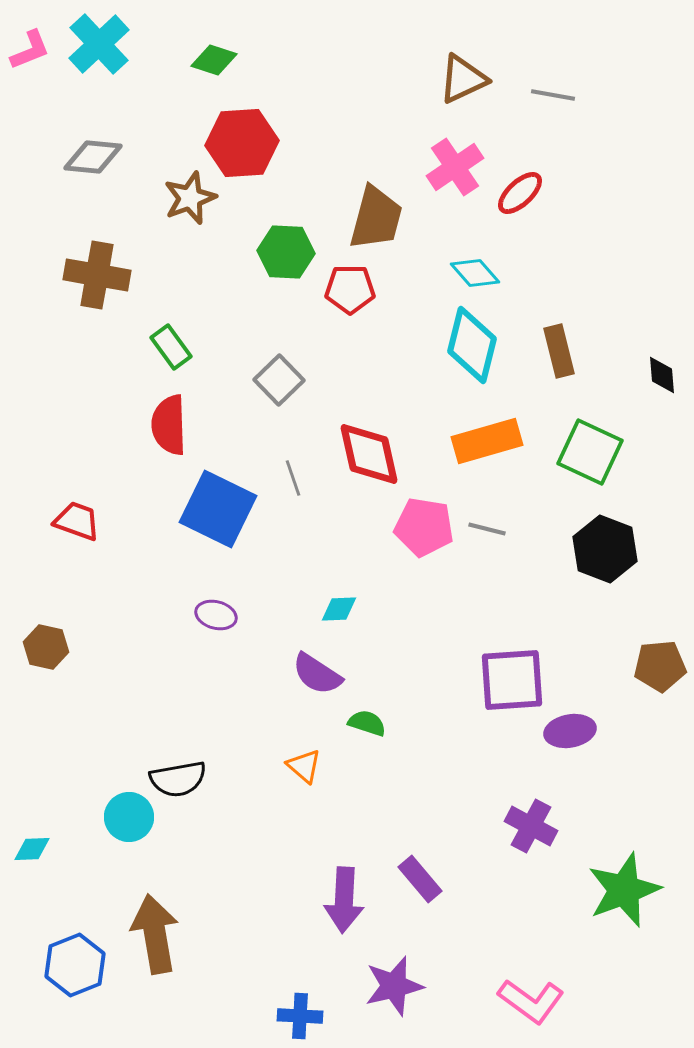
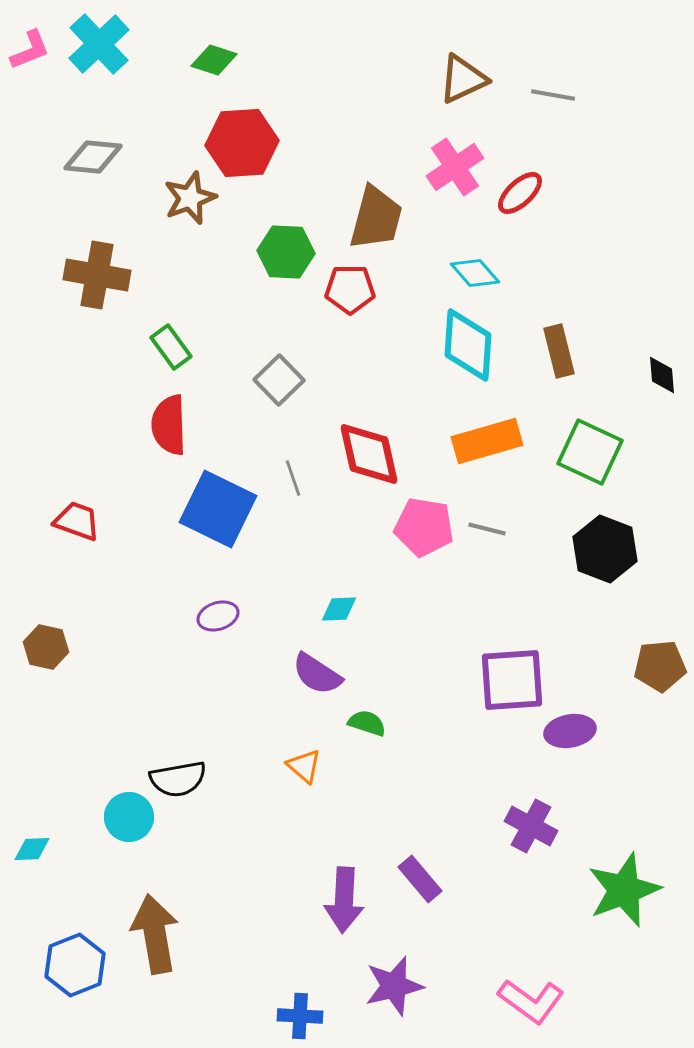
cyan diamond at (472, 345): moved 4 px left; rotated 10 degrees counterclockwise
purple ellipse at (216, 615): moved 2 px right, 1 px down; rotated 33 degrees counterclockwise
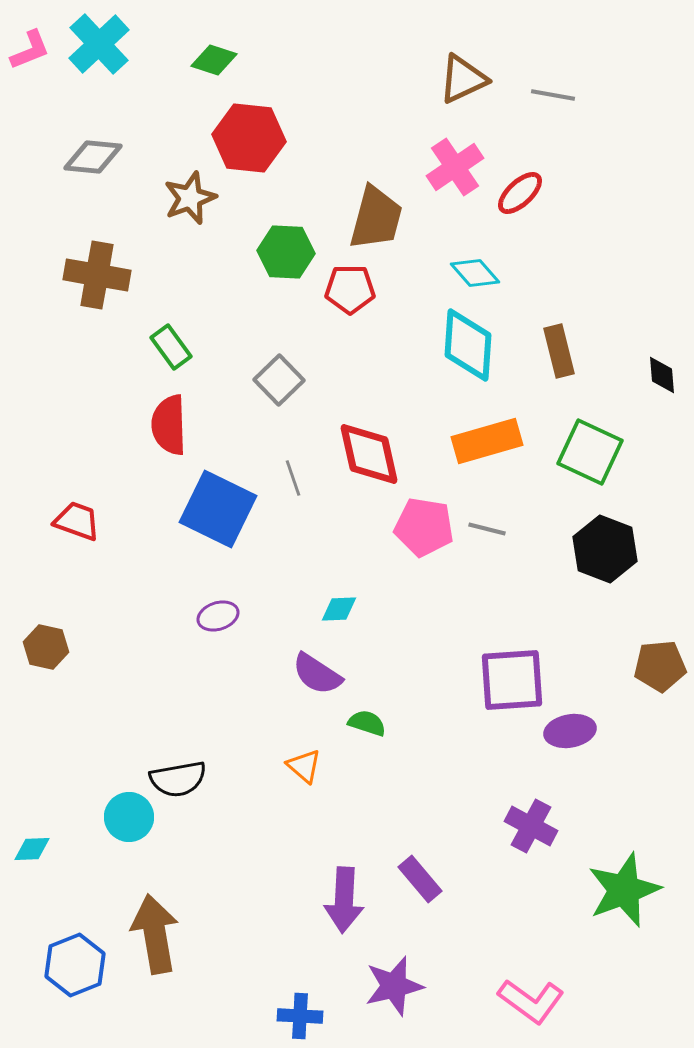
red hexagon at (242, 143): moved 7 px right, 5 px up; rotated 10 degrees clockwise
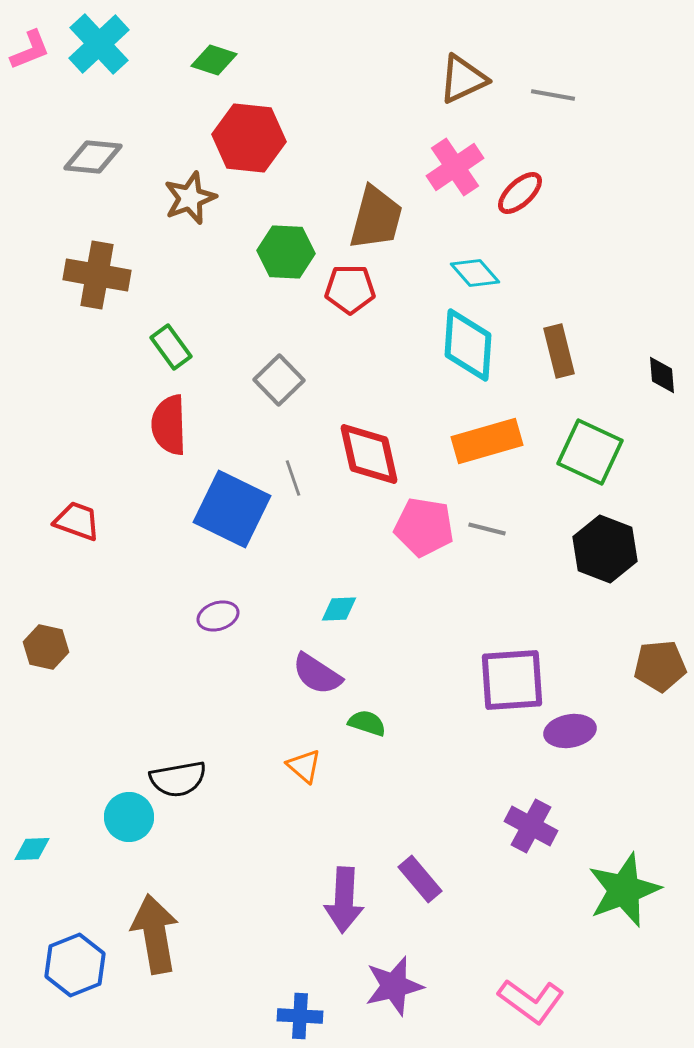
blue square at (218, 509): moved 14 px right
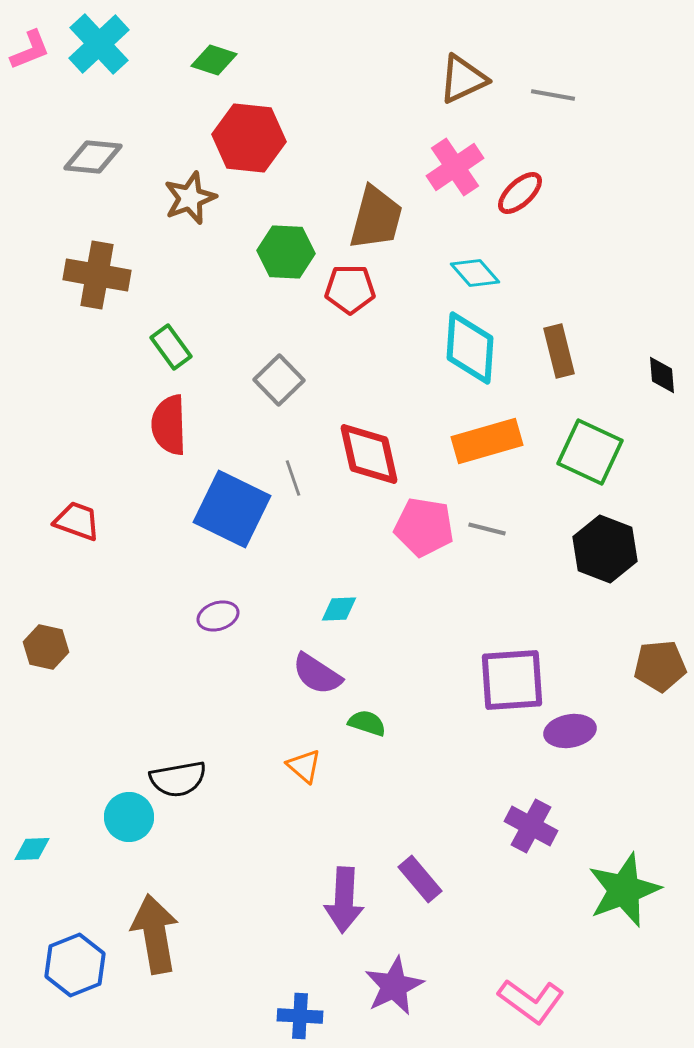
cyan diamond at (468, 345): moved 2 px right, 3 px down
purple star at (394, 986): rotated 12 degrees counterclockwise
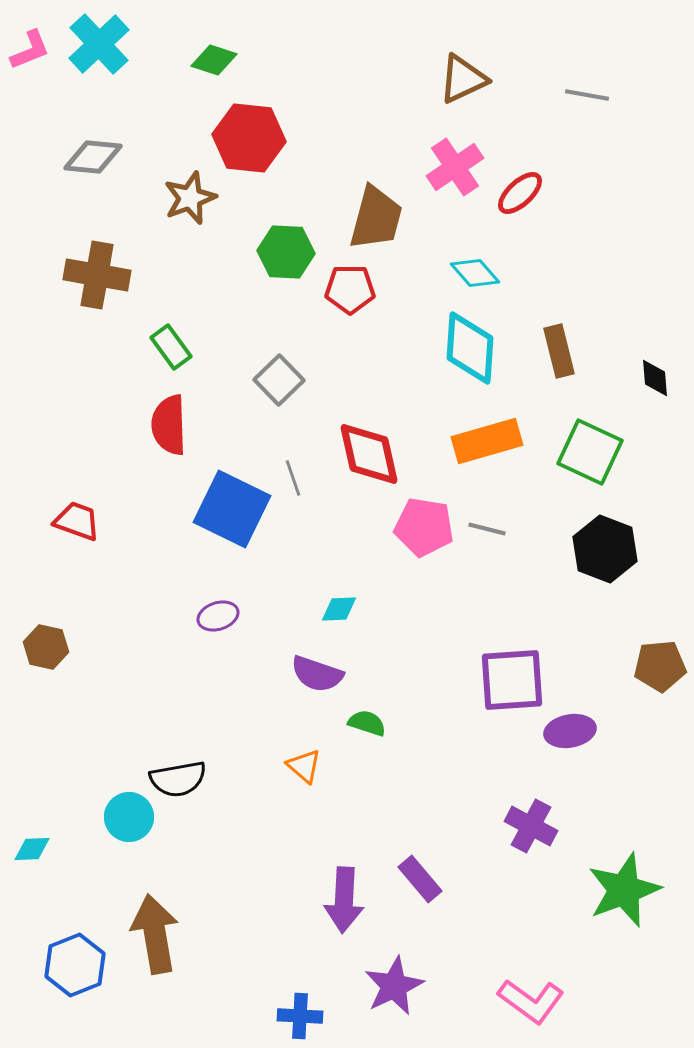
gray line at (553, 95): moved 34 px right
black diamond at (662, 375): moved 7 px left, 3 px down
purple semicircle at (317, 674): rotated 14 degrees counterclockwise
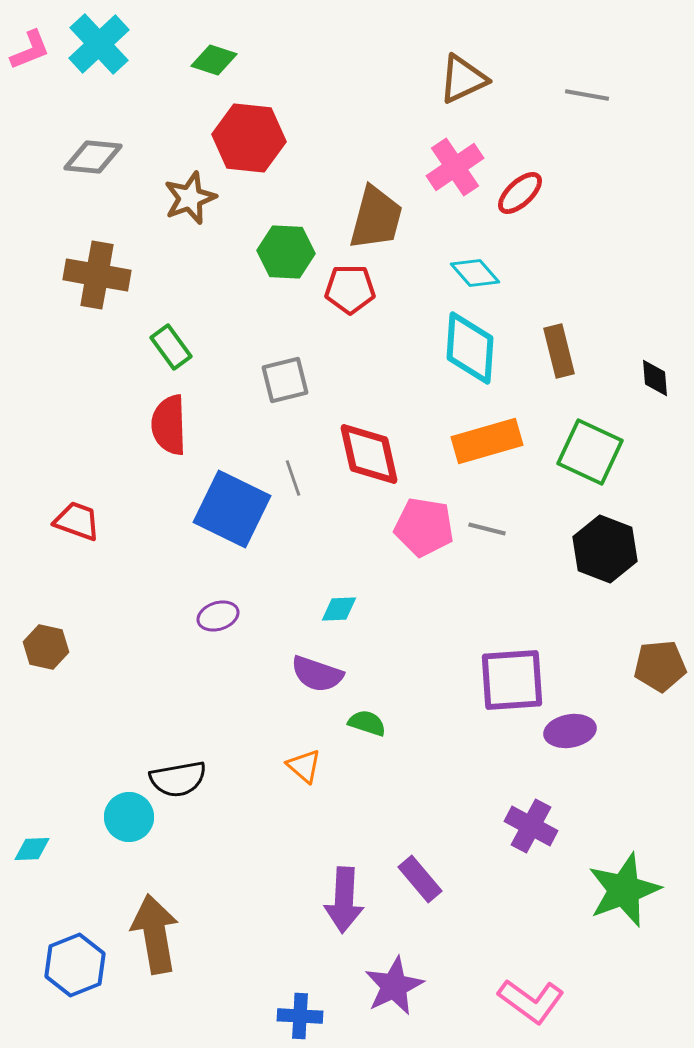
gray square at (279, 380): moved 6 px right; rotated 30 degrees clockwise
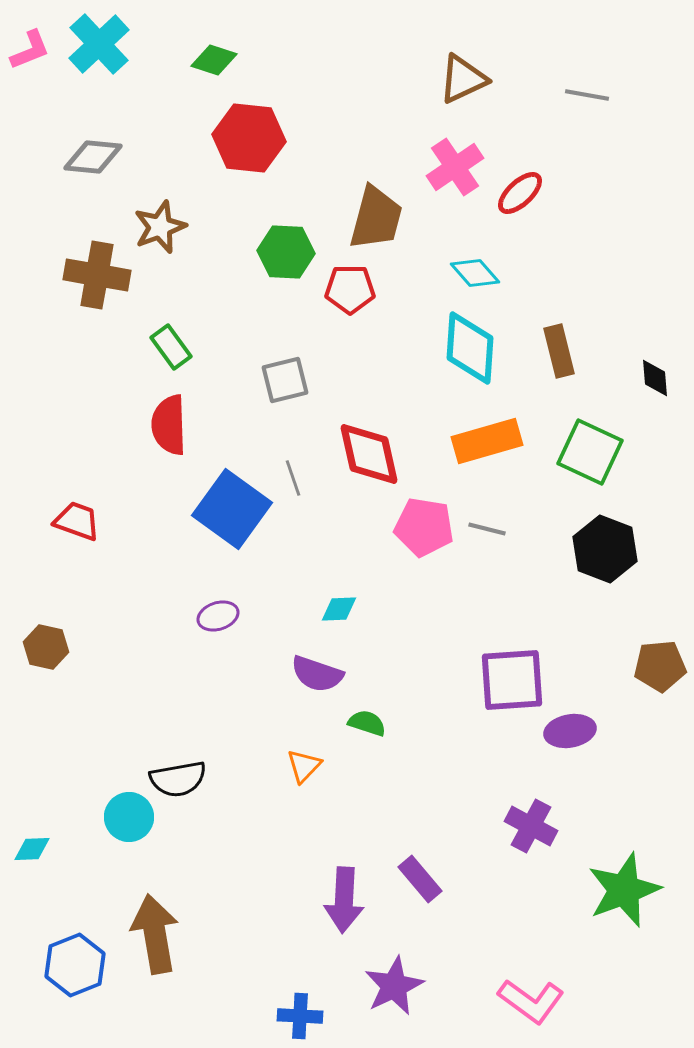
brown star at (190, 198): moved 30 px left, 29 px down
blue square at (232, 509): rotated 10 degrees clockwise
orange triangle at (304, 766): rotated 33 degrees clockwise
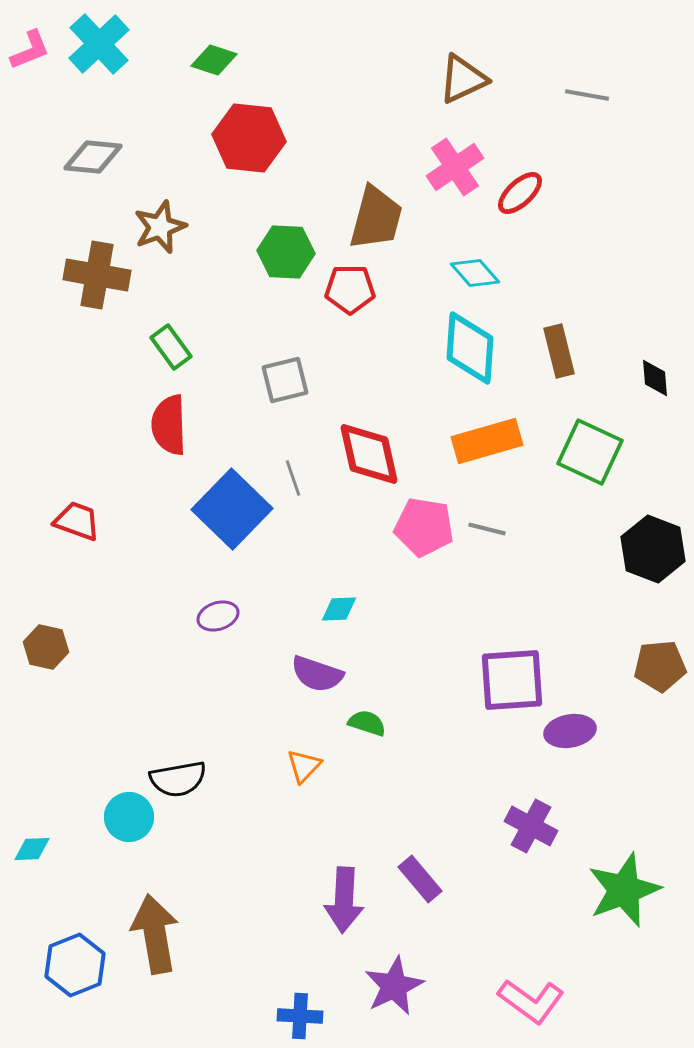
blue square at (232, 509): rotated 8 degrees clockwise
black hexagon at (605, 549): moved 48 px right
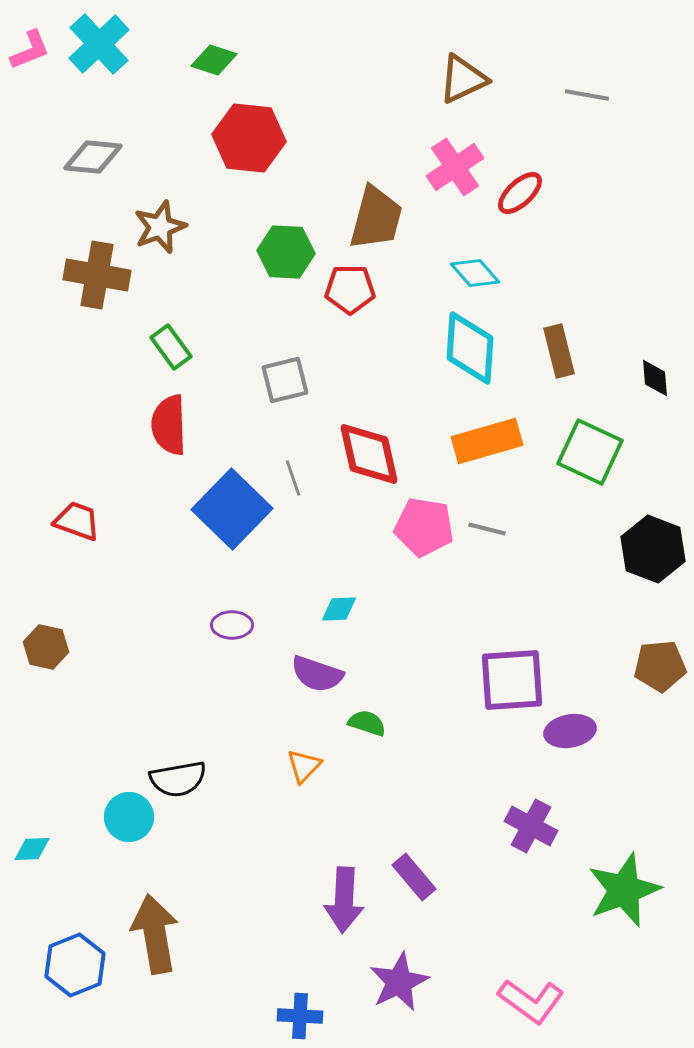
purple ellipse at (218, 616): moved 14 px right, 9 px down; rotated 18 degrees clockwise
purple rectangle at (420, 879): moved 6 px left, 2 px up
purple star at (394, 986): moved 5 px right, 4 px up
